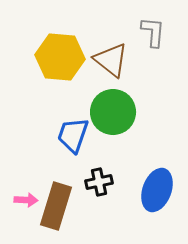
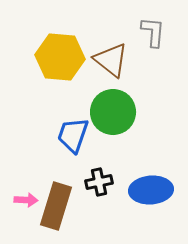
blue ellipse: moved 6 px left; rotated 66 degrees clockwise
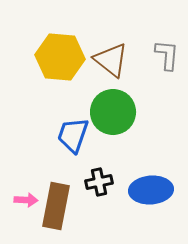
gray L-shape: moved 14 px right, 23 px down
brown rectangle: rotated 6 degrees counterclockwise
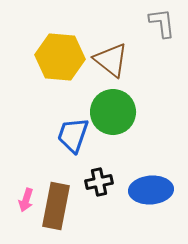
gray L-shape: moved 5 px left, 32 px up; rotated 12 degrees counterclockwise
pink arrow: rotated 105 degrees clockwise
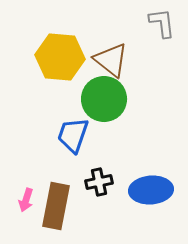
green circle: moved 9 px left, 13 px up
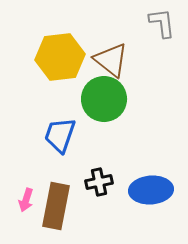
yellow hexagon: rotated 12 degrees counterclockwise
blue trapezoid: moved 13 px left
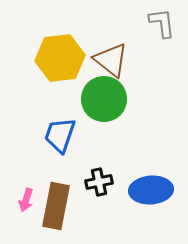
yellow hexagon: moved 1 px down
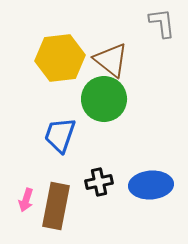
blue ellipse: moved 5 px up
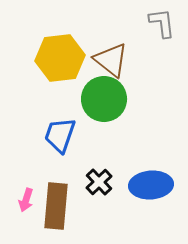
black cross: rotated 32 degrees counterclockwise
brown rectangle: rotated 6 degrees counterclockwise
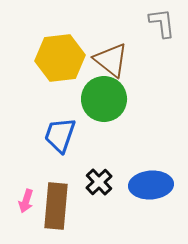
pink arrow: moved 1 px down
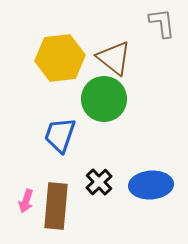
brown triangle: moved 3 px right, 2 px up
